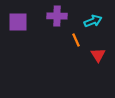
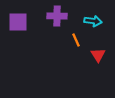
cyan arrow: rotated 30 degrees clockwise
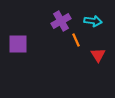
purple cross: moved 4 px right, 5 px down; rotated 30 degrees counterclockwise
purple square: moved 22 px down
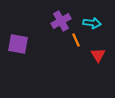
cyan arrow: moved 1 px left, 2 px down
purple square: rotated 10 degrees clockwise
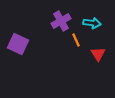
purple square: rotated 15 degrees clockwise
red triangle: moved 1 px up
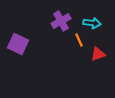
orange line: moved 3 px right
red triangle: rotated 42 degrees clockwise
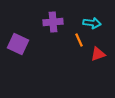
purple cross: moved 8 px left, 1 px down; rotated 24 degrees clockwise
